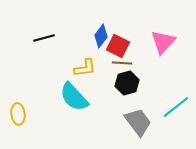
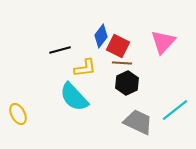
black line: moved 16 px right, 12 px down
black hexagon: rotated 10 degrees counterclockwise
cyan line: moved 1 px left, 3 px down
yellow ellipse: rotated 20 degrees counterclockwise
gray trapezoid: rotated 28 degrees counterclockwise
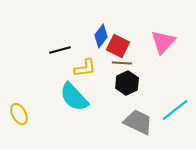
yellow ellipse: moved 1 px right
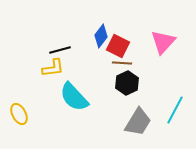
yellow L-shape: moved 32 px left
cyan line: rotated 24 degrees counterclockwise
gray trapezoid: rotated 96 degrees clockwise
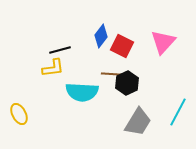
red square: moved 4 px right
brown line: moved 11 px left, 11 px down
cyan semicircle: moved 8 px right, 5 px up; rotated 44 degrees counterclockwise
cyan line: moved 3 px right, 2 px down
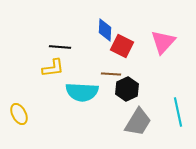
blue diamond: moved 4 px right, 6 px up; rotated 35 degrees counterclockwise
black line: moved 3 px up; rotated 20 degrees clockwise
black hexagon: moved 6 px down
cyan line: rotated 40 degrees counterclockwise
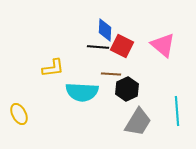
pink triangle: moved 3 px down; rotated 32 degrees counterclockwise
black line: moved 38 px right
cyan line: moved 1 px left, 1 px up; rotated 8 degrees clockwise
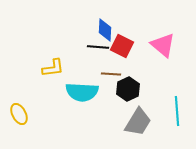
black hexagon: moved 1 px right
